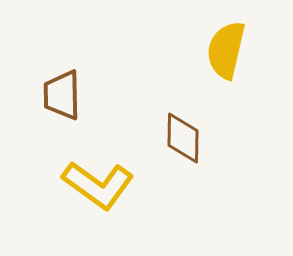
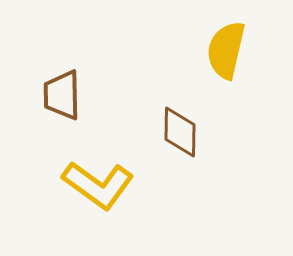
brown diamond: moved 3 px left, 6 px up
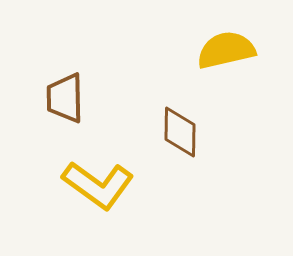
yellow semicircle: rotated 64 degrees clockwise
brown trapezoid: moved 3 px right, 3 px down
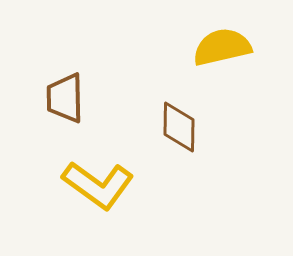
yellow semicircle: moved 4 px left, 3 px up
brown diamond: moved 1 px left, 5 px up
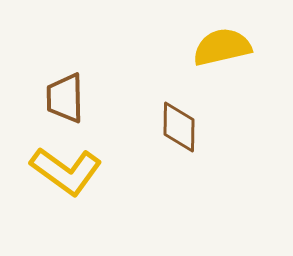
yellow L-shape: moved 32 px left, 14 px up
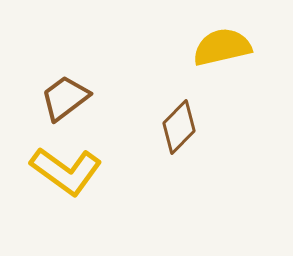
brown trapezoid: rotated 54 degrees clockwise
brown diamond: rotated 44 degrees clockwise
